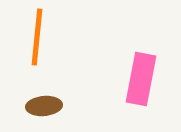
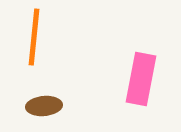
orange line: moved 3 px left
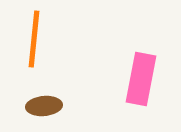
orange line: moved 2 px down
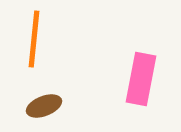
brown ellipse: rotated 16 degrees counterclockwise
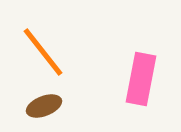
orange line: moved 9 px right, 13 px down; rotated 44 degrees counterclockwise
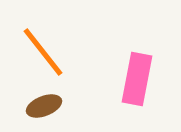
pink rectangle: moved 4 px left
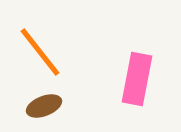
orange line: moved 3 px left
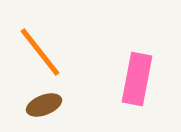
brown ellipse: moved 1 px up
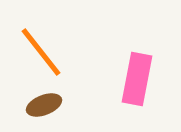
orange line: moved 1 px right
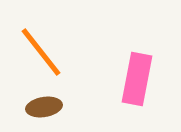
brown ellipse: moved 2 px down; rotated 12 degrees clockwise
